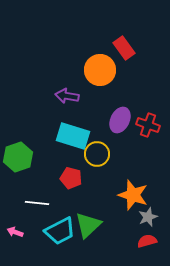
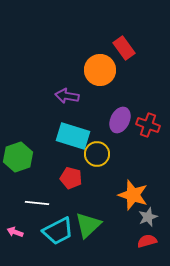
cyan trapezoid: moved 2 px left
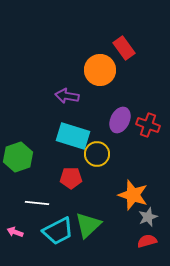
red pentagon: rotated 15 degrees counterclockwise
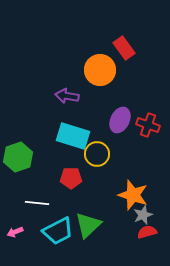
gray star: moved 5 px left, 2 px up
pink arrow: rotated 42 degrees counterclockwise
red semicircle: moved 9 px up
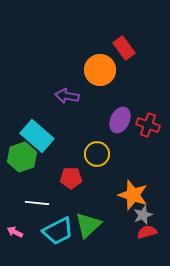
cyan rectangle: moved 36 px left; rotated 24 degrees clockwise
green hexagon: moved 4 px right
pink arrow: rotated 49 degrees clockwise
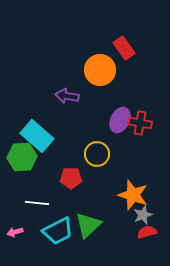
red cross: moved 8 px left, 2 px up; rotated 10 degrees counterclockwise
green hexagon: rotated 16 degrees clockwise
pink arrow: rotated 42 degrees counterclockwise
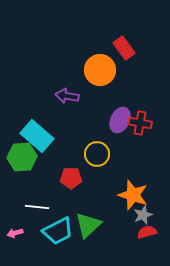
white line: moved 4 px down
pink arrow: moved 1 px down
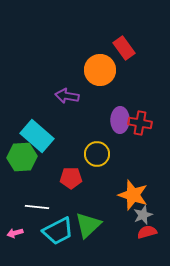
purple ellipse: rotated 25 degrees counterclockwise
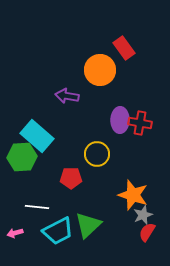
red semicircle: rotated 42 degrees counterclockwise
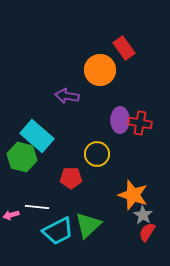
green hexagon: rotated 16 degrees clockwise
gray star: rotated 18 degrees counterclockwise
pink arrow: moved 4 px left, 18 px up
